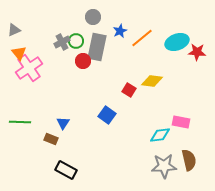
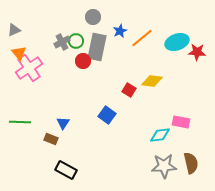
brown semicircle: moved 2 px right, 3 px down
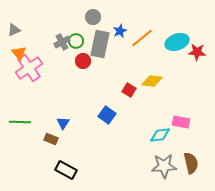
gray rectangle: moved 3 px right, 3 px up
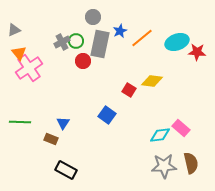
pink rectangle: moved 6 px down; rotated 30 degrees clockwise
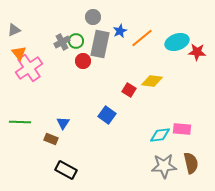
pink rectangle: moved 1 px right, 1 px down; rotated 36 degrees counterclockwise
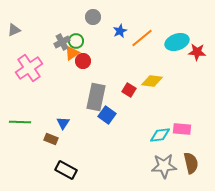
gray rectangle: moved 4 px left, 53 px down
orange triangle: moved 53 px right; rotated 35 degrees clockwise
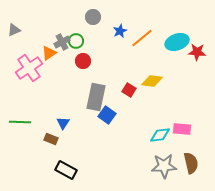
orange triangle: moved 23 px left
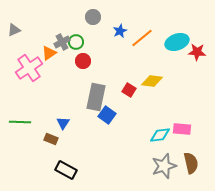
green circle: moved 1 px down
gray star: rotated 15 degrees counterclockwise
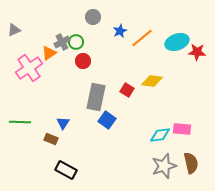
red square: moved 2 px left
blue square: moved 5 px down
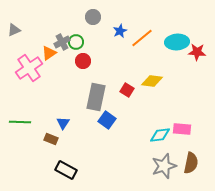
cyan ellipse: rotated 15 degrees clockwise
brown semicircle: rotated 25 degrees clockwise
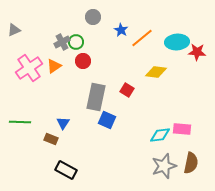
blue star: moved 1 px right, 1 px up; rotated 16 degrees counterclockwise
orange triangle: moved 5 px right, 13 px down
yellow diamond: moved 4 px right, 9 px up
blue square: rotated 12 degrees counterclockwise
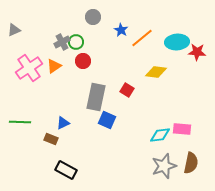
blue triangle: rotated 32 degrees clockwise
